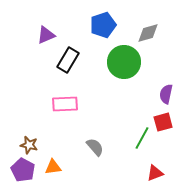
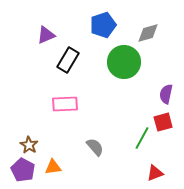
brown star: rotated 18 degrees clockwise
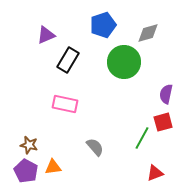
pink rectangle: rotated 15 degrees clockwise
brown star: rotated 18 degrees counterclockwise
purple pentagon: moved 3 px right, 1 px down
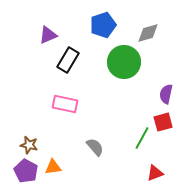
purple triangle: moved 2 px right
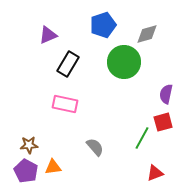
gray diamond: moved 1 px left, 1 px down
black rectangle: moved 4 px down
brown star: rotated 18 degrees counterclockwise
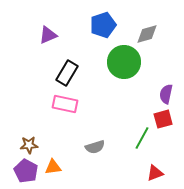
black rectangle: moved 1 px left, 9 px down
red square: moved 3 px up
gray semicircle: rotated 114 degrees clockwise
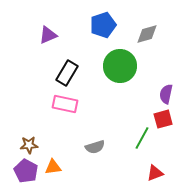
green circle: moved 4 px left, 4 px down
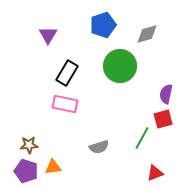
purple triangle: rotated 36 degrees counterclockwise
gray semicircle: moved 4 px right
purple pentagon: rotated 10 degrees counterclockwise
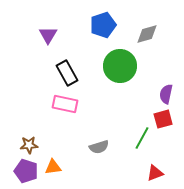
black rectangle: rotated 60 degrees counterclockwise
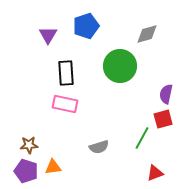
blue pentagon: moved 17 px left, 1 px down
black rectangle: moved 1 px left; rotated 25 degrees clockwise
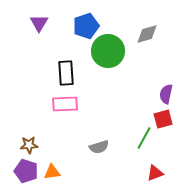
purple triangle: moved 9 px left, 12 px up
green circle: moved 12 px left, 15 px up
pink rectangle: rotated 15 degrees counterclockwise
green line: moved 2 px right
orange triangle: moved 1 px left, 5 px down
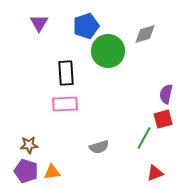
gray diamond: moved 2 px left
